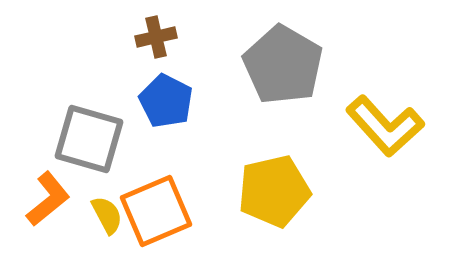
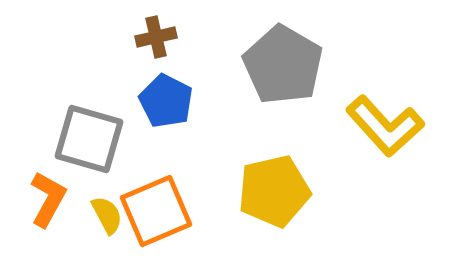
orange L-shape: rotated 22 degrees counterclockwise
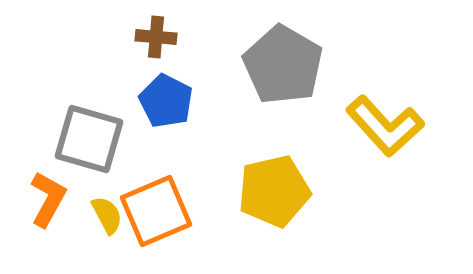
brown cross: rotated 18 degrees clockwise
